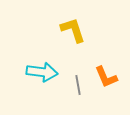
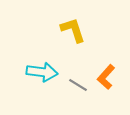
orange L-shape: rotated 65 degrees clockwise
gray line: rotated 48 degrees counterclockwise
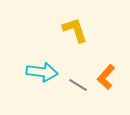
yellow L-shape: moved 2 px right
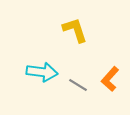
orange L-shape: moved 4 px right, 2 px down
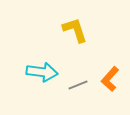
gray line: rotated 54 degrees counterclockwise
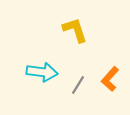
gray line: rotated 36 degrees counterclockwise
